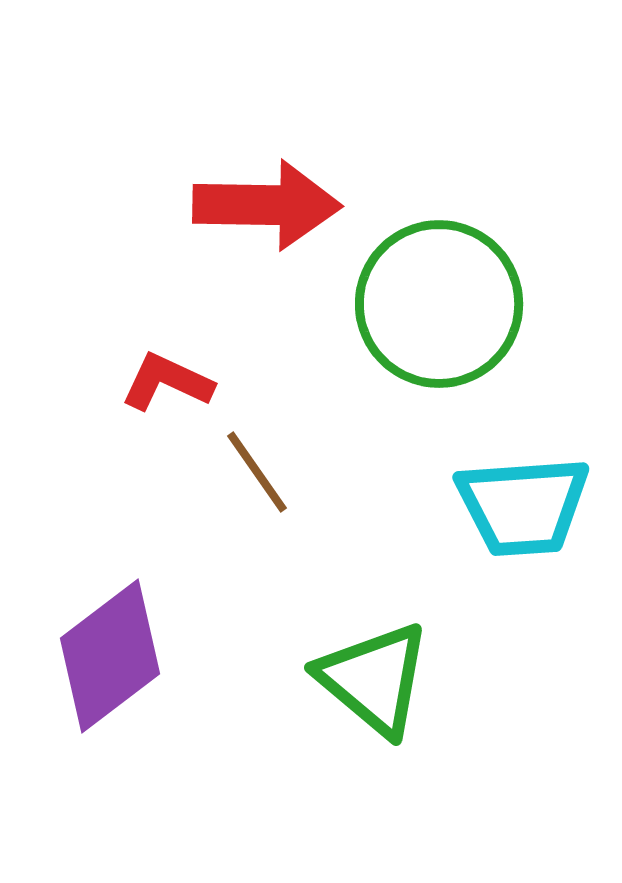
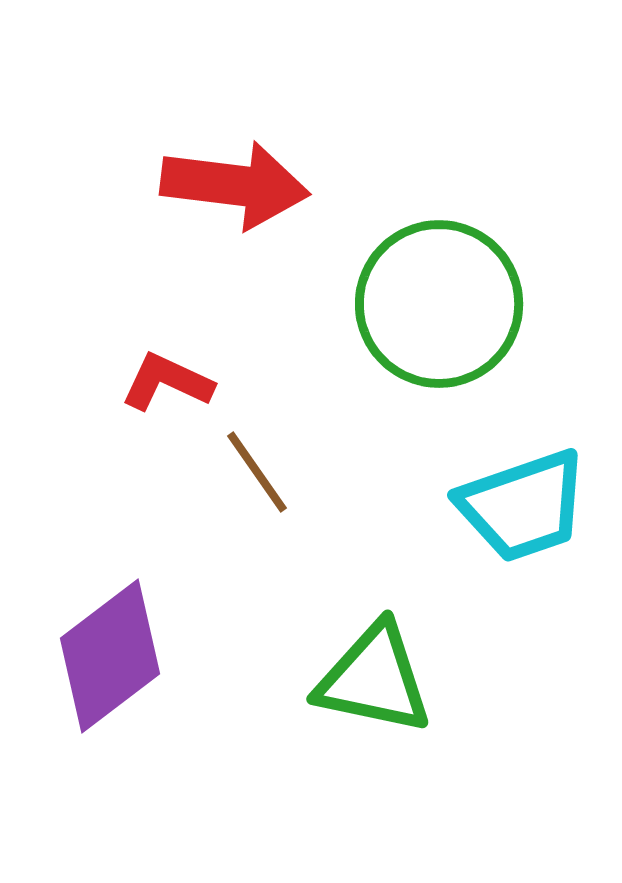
red arrow: moved 32 px left, 20 px up; rotated 6 degrees clockwise
cyan trapezoid: rotated 15 degrees counterclockwise
green triangle: rotated 28 degrees counterclockwise
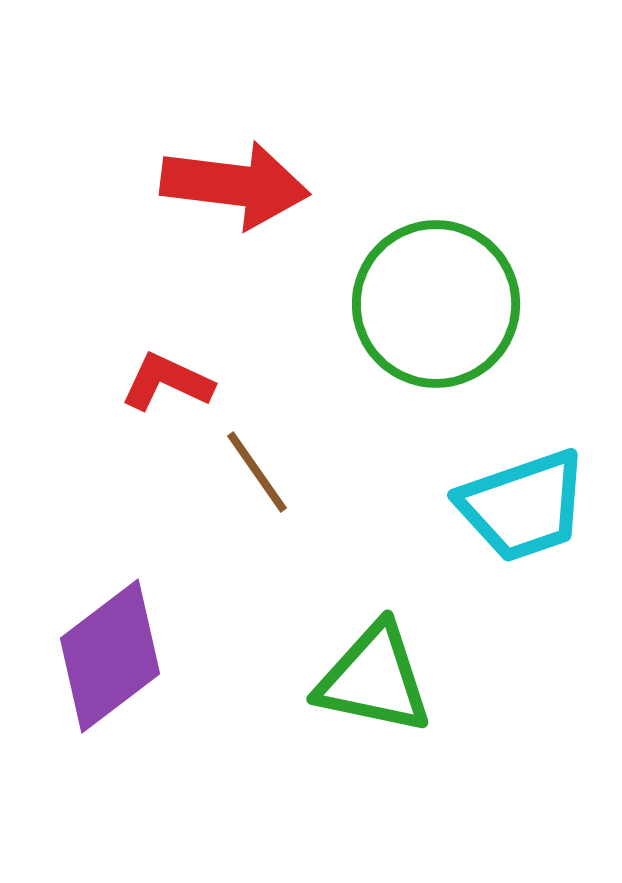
green circle: moved 3 px left
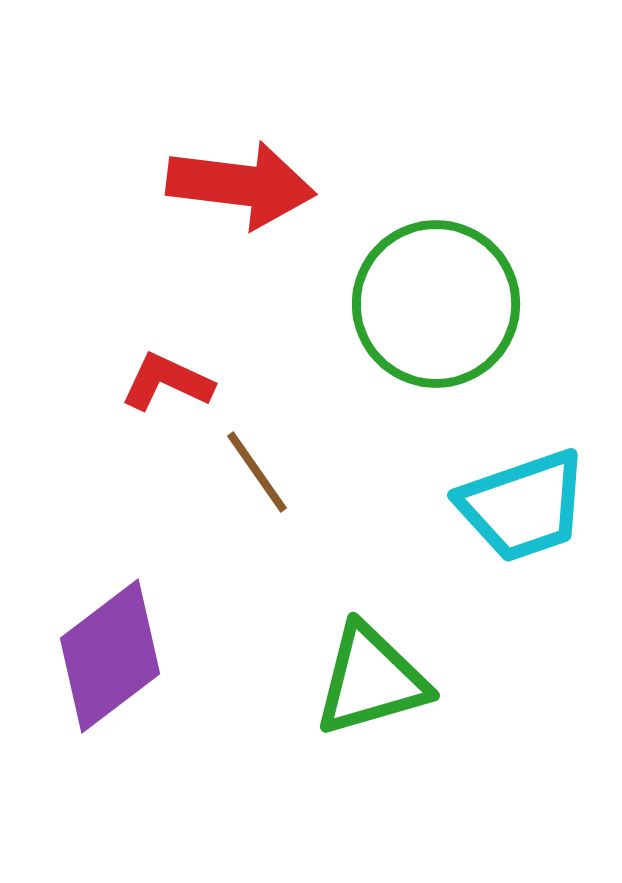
red arrow: moved 6 px right
green triangle: moved 3 px left, 1 px down; rotated 28 degrees counterclockwise
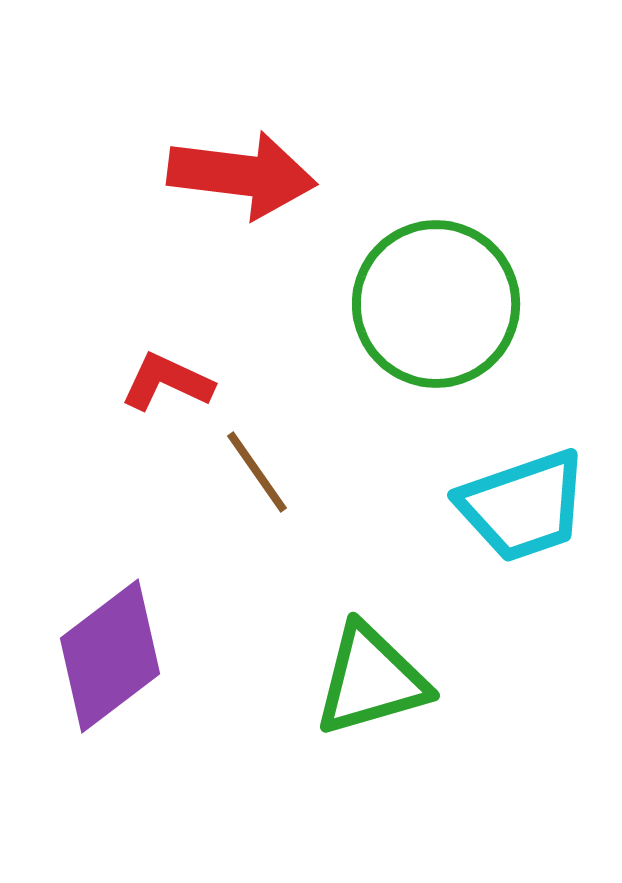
red arrow: moved 1 px right, 10 px up
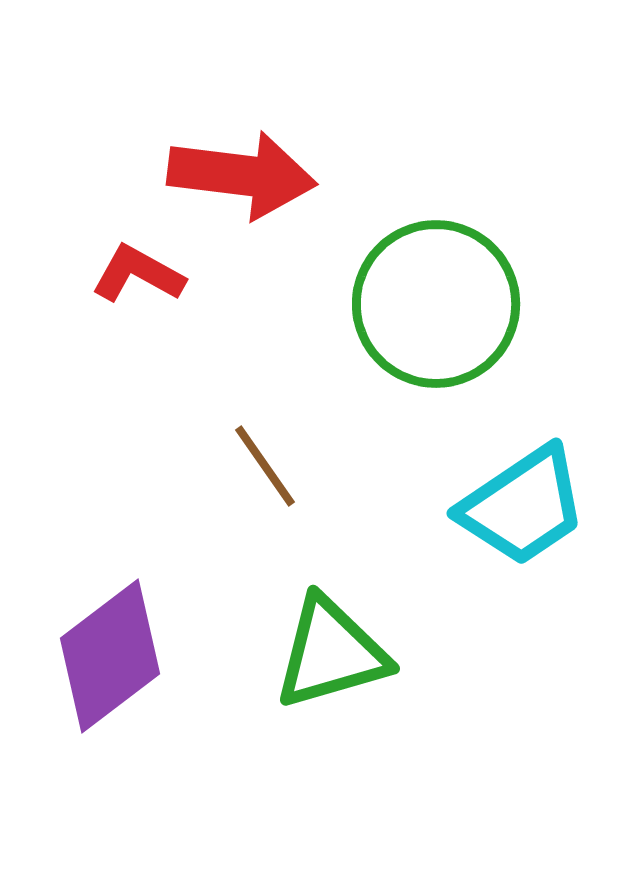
red L-shape: moved 29 px left, 108 px up; rotated 4 degrees clockwise
brown line: moved 8 px right, 6 px up
cyan trapezoid: rotated 15 degrees counterclockwise
green triangle: moved 40 px left, 27 px up
